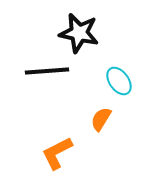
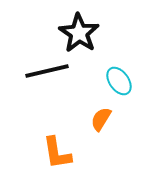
black star: rotated 21 degrees clockwise
black line: rotated 9 degrees counterclockwise
orange L-shape: rotated 72 degrees counterclockwise
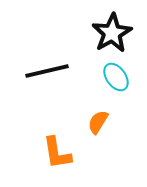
black star: moved 33 px right; rotated 9 degrees clockwise
cyan ellipse: moved 3 px left, 4 px up
orange semicircle: moved 3 px left, 3 px down
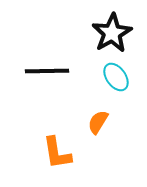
black line: rotated 12 degrees clockwise
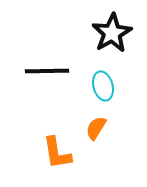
cyan ellipse: moved 13 px left, 9 px down; rotated 20 degrees clockwise
orange semicircle: moved 2 px left, 6 px down
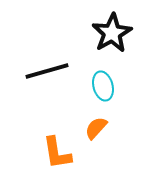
black line: rotated 15 degrees counterclockwise
orange semicircle: rotated 10 degrees clockwise
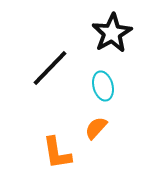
black line: moved 3 px right, 3 px up; rotated 30 degrees counterclockwise
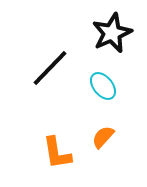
black star: rotated 6 degrees clockwise
cyan ellipse: rotated 24 degrees counterclockwise
orange semicircle: moved 7 px right, 9 px down
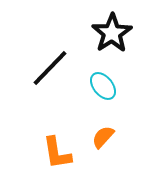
black star: rotated 9 degrees counterclockwise
